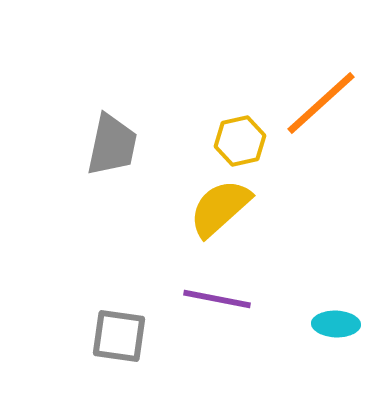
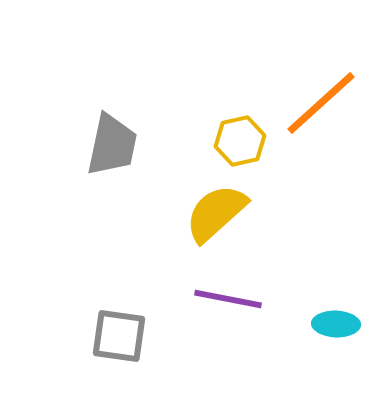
yellow semicircle: moved 4 px left, 5 px down
purple line: moved 11 px right
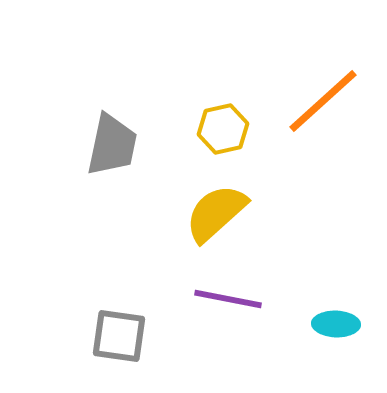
orange line: moved 2 px right, 2 px up
yellow hexagon: moved 17 px left, 12 px up
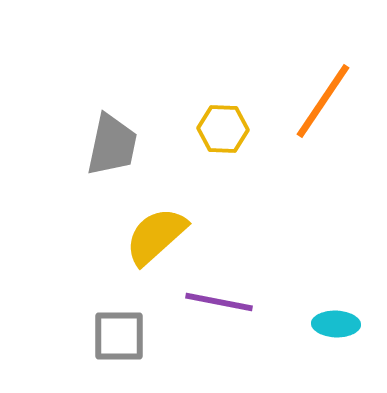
orange line: rotated 14 degrees counterclockwise
yellow hexagon: rotated 15 degrees clockwise
yellow semicircle: moved 60 px left, 23 px down
purple line: moved 9 px left, 3 px down
gray square: rotated 8 degrees counterclockwise
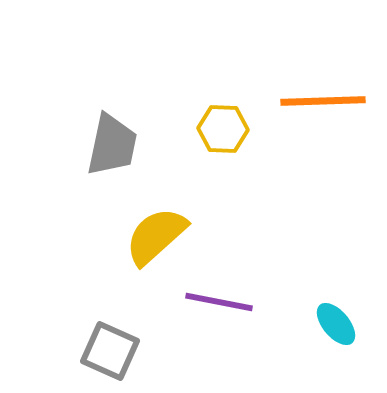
orange line: rotated 54 degrees clockwise
cyan ellipse: rotated 48 degrees clockwise
gray square: moved 9 px left, 15 px down; rotated 24 degrees clockwise
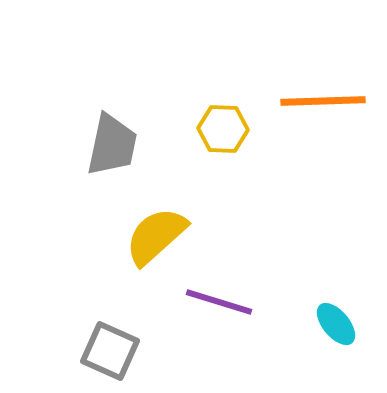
purple line: rotated 6 degrees clockwise
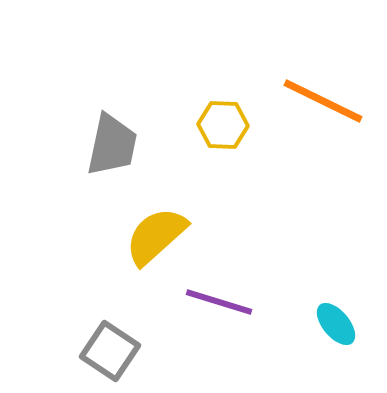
orange line: rotated 28 degrees clockwise
yellow hexagon: moved 4 px up
gray square: rotated 10 degrees clockwise
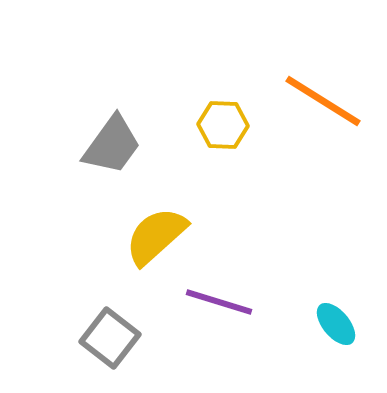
orange line: rotated 6 degrees clockwise
gray trapezoid: rotated 24 degrees clockwise
gray square: moved 13 px up; rotated 4 degrees clockwise
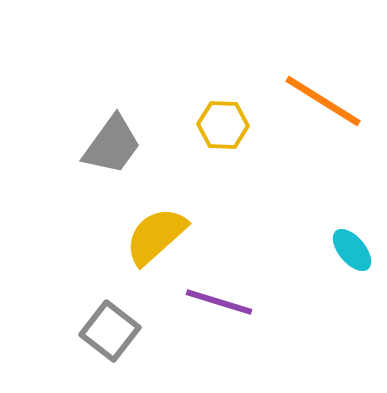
cyan ellipse: moved 16 px right, 74 px up
gray square: moved 7 px up
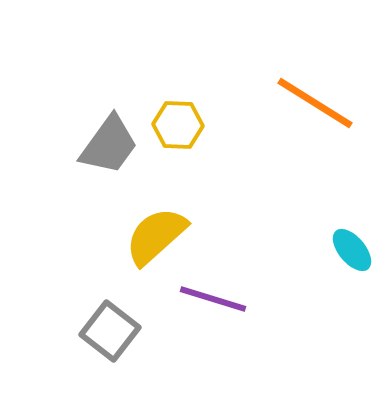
orange line: moved 8 px left, 2 px down
yellow hexagon: moved 45 px left
gray trapezoid: moved 3 px left
purple line: moved 6 px left, 3 px up
